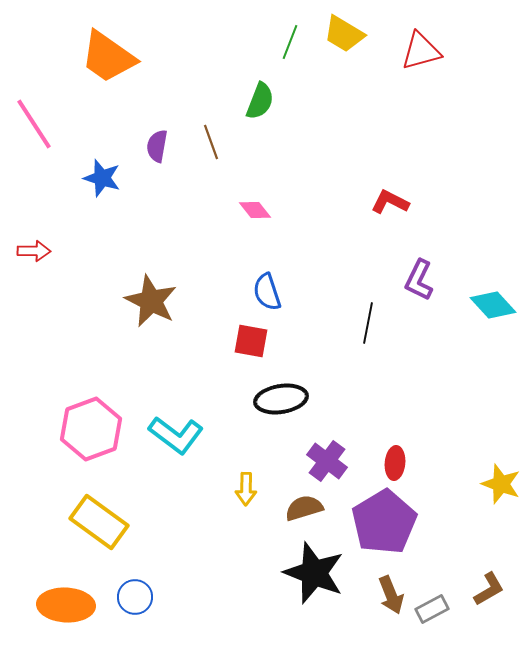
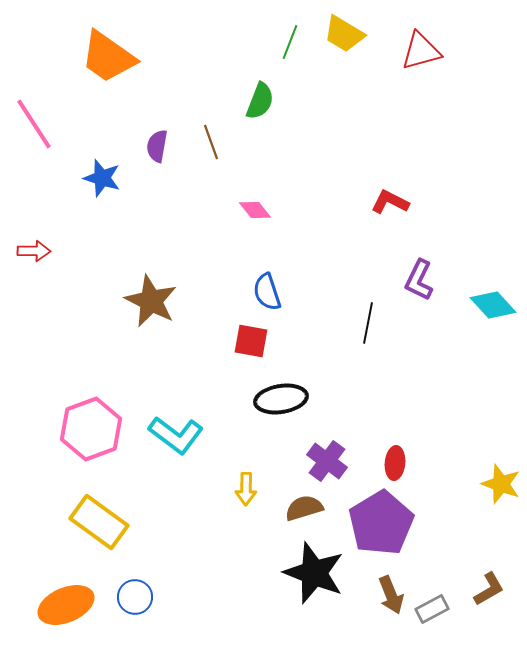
purple pentagon: moved 3 px left, 1 px down
orange ellipse: rotated 26 degrees counterclockwise
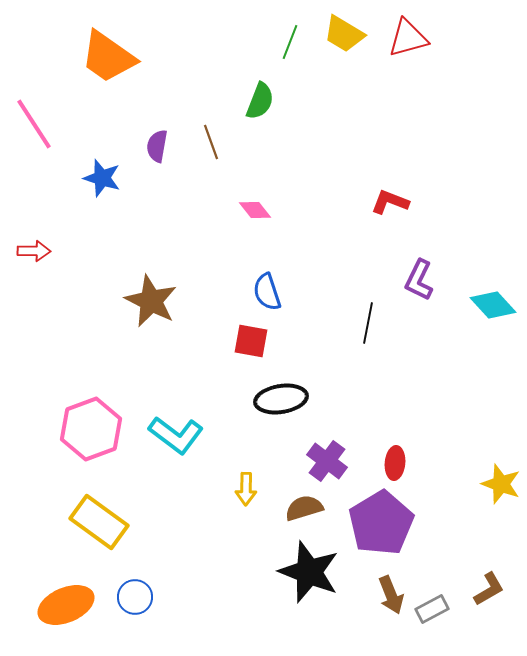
red triangle: moved 13 px left, 13 px up
red L-shape: rotated 6 degrees counterclockwise
black star: moved 5 px left, 1 px up
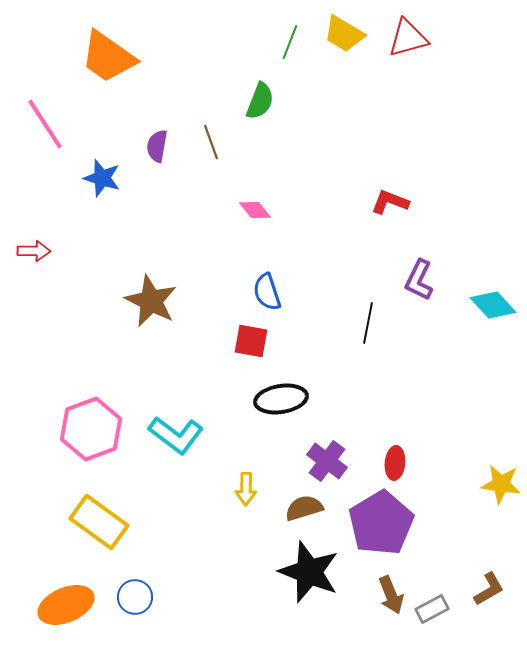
pink line: moved 11 px right
yellow star: rotated 12 degrees counterclockwise
